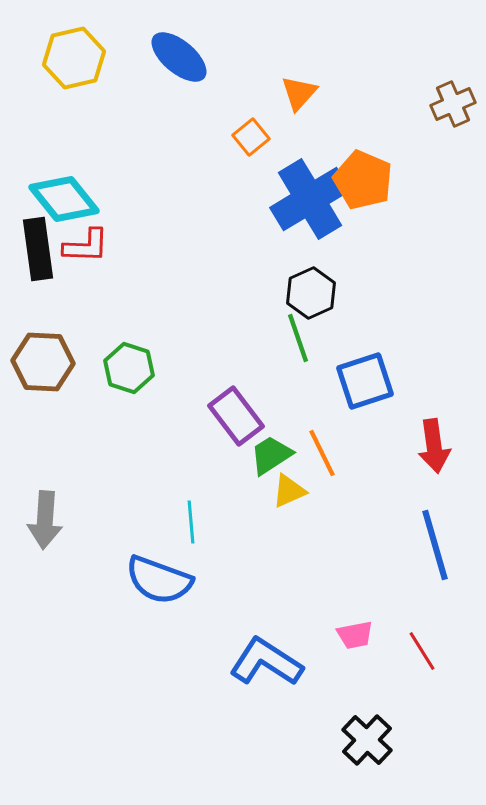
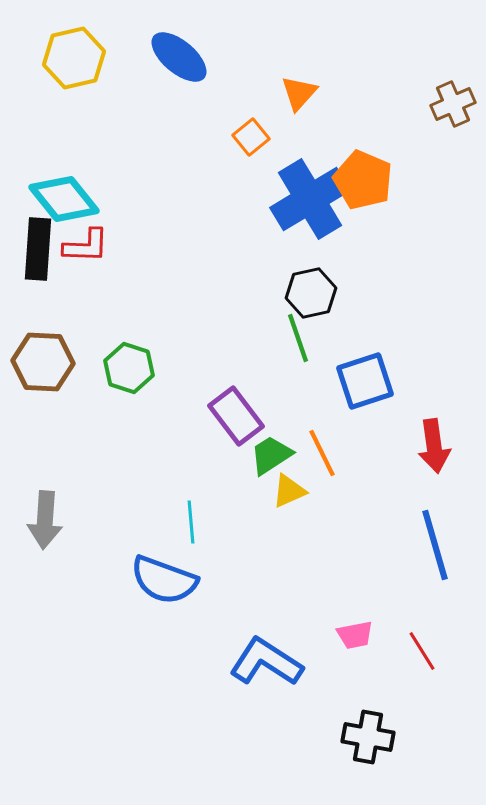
black rectangle: rotated 12 degrees clockwise
black hexagon: rotated 12 degrees clockwise
blue semicircle: moved 5 px right
black cross: moved 1 px right, 3 px up; rotated 33 degrees counterclockwise
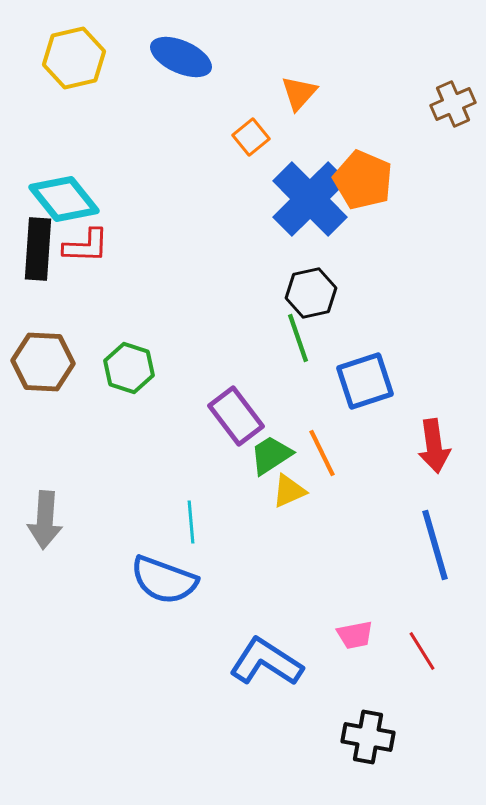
blue ellipse: moved 2 px right; rotated 16 degrees counterclockwise
blue cross: rotated 14 degrees counterclockwise
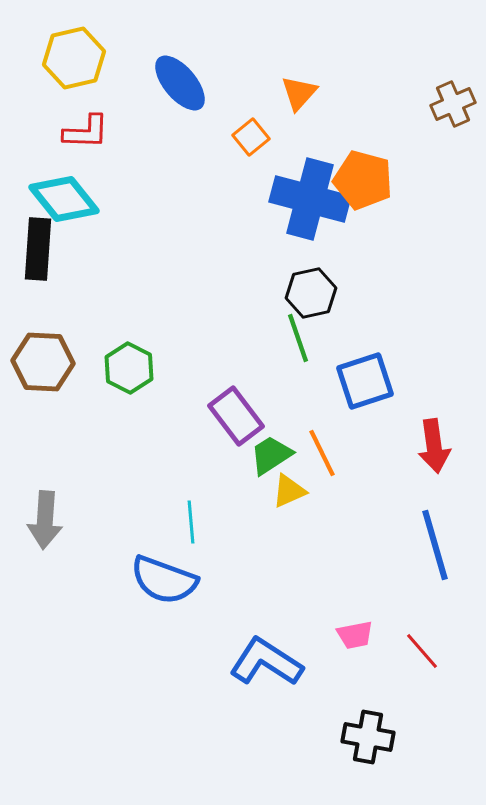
blue ellipse: moved 1 px left, 26 px down; rotated 26 degrees clockwise
orange pentagon: rotated 8 degrees counterclockwise
blue cross: rotated 30 degrees counterclockwise
red L-shape: moved 114 px up
green hexagon: rotated 9 degrees clockwise
red line: rotated 9 degrees counterclockwise
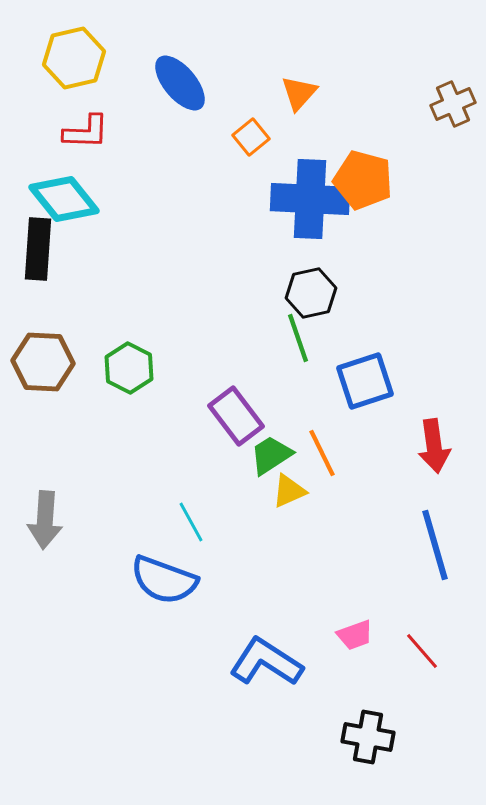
blue cross: rotated 12 degrees counterclockwise
cyan line: rotated 24 degrees counterclockwise
pink trapezoid: rotated 9 degrees counterclockwise
